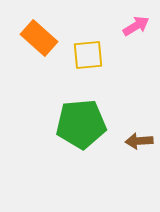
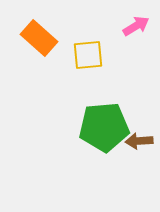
green pentagon: moved 23 px right, 3 px down
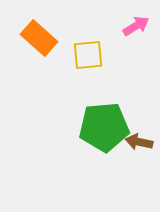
brown arrow: moved 1 px down; rotated 16 degrees clockwise
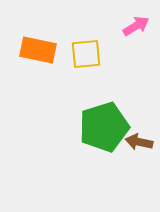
orange rectangle: moved 1 px left, 12 px down; rotated 30 degrees counterclockwise
yellow square: moved 2 px left, 1 px up
green pentagon: rotated 12 degrees counterclockwise
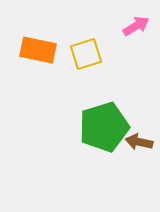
yellow square: rotated 12 degrees counterclockwise
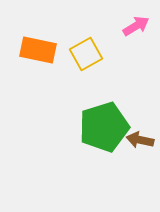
yellow square: rotated 12 degrees counterclockwise
brown arrow: moved 1 px right, 2 px up
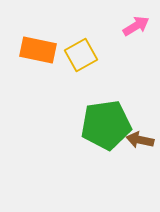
yellow square: moved 5 px left, 1 px down
green pentagon: moved 2 px right, 2 px up; rotated 9 degrees clockwise
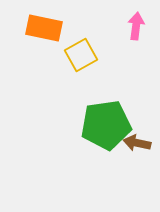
pink arrow: rotated 52 degrees counterclockwise
orange rectangle: moved 6 px right, 22 px up
brown arrow: moved 3 px left, 3 px down
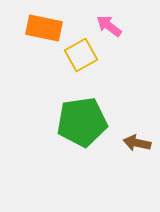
pink arrow: moved 27 px left; rotated 60 degrees counterclockwise
green pentagon: moved 24 px left, 3 px up
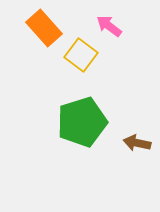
orange rectangle: rotated 36 degrees clockwise
yellow square: rotated 24 degrees counterclockwise
green pentagon: rotated 9 degrees counterclockwise
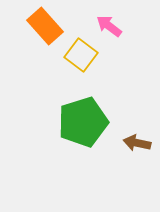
orange rectangle: moved 1 px right, 2 px up
green pentagon: moved 1 px right
